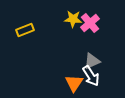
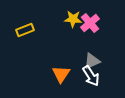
orange triangle: moved 13 px left, 9 px up
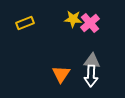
yellow rectangle: moved 7 px up
gray triangle: rotated 30 degrees clockwise
white arrow: rotated 35 degrees clockwise
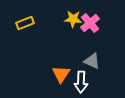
gray triangle: rotated 18 degrees clockwise
white arrow: moved 10 px left, 6 px down
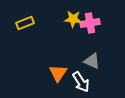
pink cross: rotated 30 degrees clockwise
orange triangle: moved 3 px left, 1 px up
white arrow: rotated 35 degrees counterclockwise
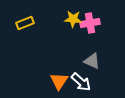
orange triangle: moved 1 px right, 8 px down
white arrow: rotated 15 degrees counterclockwise
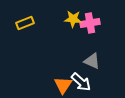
orange triangle: moved 4 px right, 4 px down
